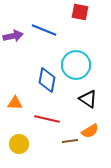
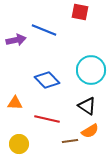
purple arrow: moved 3 px right, 4 px down
cyan circle: moved 15 px right, 5 px down
blue diamond: rotated 55 degrees counterclockwise
black triangle: moved 1 px left, 7 px down
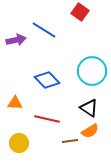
red square: rotated 24 degrees clockwise
blue line: rotated 10 degrees clockwise
cyan circle: moved 1 px right, 1 px down
black triangle: moved 2 px right, 2 px down
yellow circle: moved 1 px up
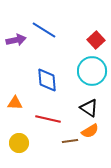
red square: moved 16 px right, 28 px down; rotated 12 degrees clockwise
blue diamond: rotated 40 degrees clockwise
red line: moved 1 px right
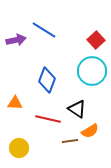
blue diamond: rotated 25 degrees clockwise
black triangle: moved 12 px left, 1 px down
yellow circle: moved 5 px down
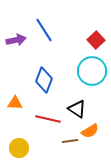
blue line: rotated 25 degrees clockwise
blue diamond: moved 3 px left
